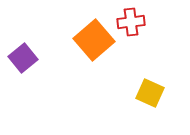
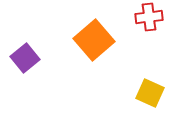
red cross: moved 18 px right, 5 px up
purple square: moved 2 px right
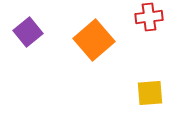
purple square: moved 3 px right, 26 px up
yellow square: rotated 28 degrees counterclockwise
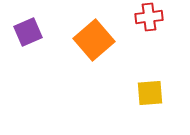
purple square: rotated 16 degrees clockwise
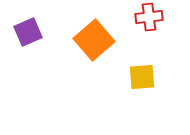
yellow square: moved 8 px left, 16 px up
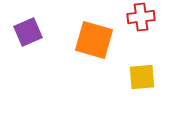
red cross: moved 8 px left
orange square: rotated 33 degrees counterclockwise
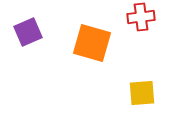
orange square: moved 2 px left, 3 px down
yellow square: moved 16 px down
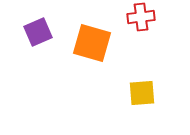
purple square: moved 10 px right
